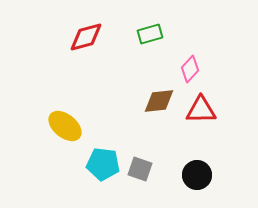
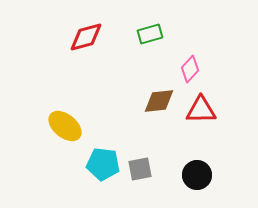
gray square: rotated 30 degrees counterclockwise
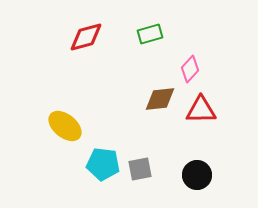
brown diamond: moved 1 px right, 2 px up
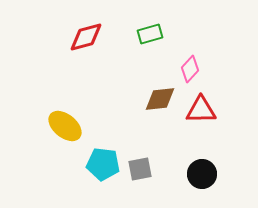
black circle: moved 5 px right, 1 px up
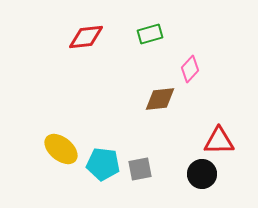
red diamond: rotated 9 degrees clockwise
red triangle: moved 18 px right, 31 px down
yellow ellipse: moved 4 px left, 23 px down
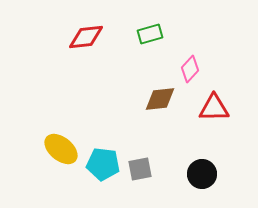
red triangle: moved 5 px left, 33 px up
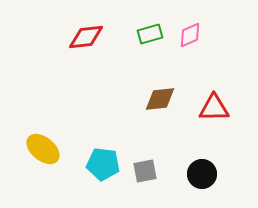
pink diamond: moved 34 px up; rotated 24 degrees clockwise
yellow ellipse: moved 18 px left
gray square: moved 5 px right, 2 px down
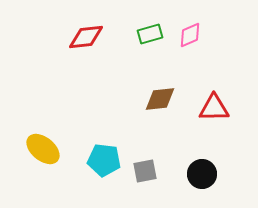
cyan pentagon: moved 1 px right, 4 px up
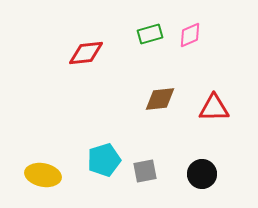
red diamond: moved 16 px down
yellow ellipse: moved 26 px down; rotated 28 degrees counterclockwise
cyan pentagon: rotated 24 degrees counterclockwise
